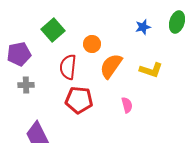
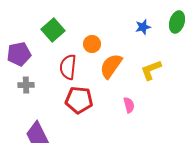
yellow L-shape: rotated 140 degrees clockwise
pink semicircle: moved 2 px right
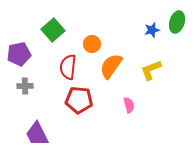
blue star: moved 9 px right, 3 px down
gray cross: moved 1 px left, 1 px down
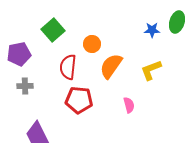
blue star: rotated 14 degrees clockwise
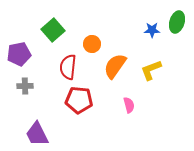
orange semicircle: moved 4 px right
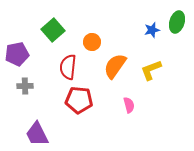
blue star: rotated 14 degrees counterclockwise
orange circle: moved 2 px up
purple pentagon: moved 2 px left
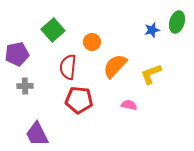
orange semicircle: rotated 8 degrees clockwise
yellow L-shape: moved 4 px down
pink semicircle: rotated 63 degrees counterclockwise
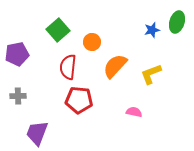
green square: moved 5 px right
gray cross: moved 7 px left, 10 px down
pink semicircle: moved 5 px right, 7 px down
purple trapezoid: moved 1 px up; rotated 48 degrees clockwise
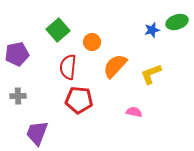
green ellipse: rotated 55 degrees clockwise
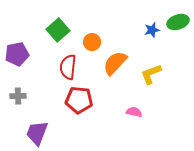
green ellipse: moved 1 px right
orange semicircle: moved 3 px up
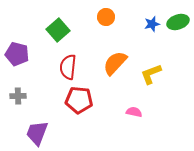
blue star: moved 6 px up
orange circle: moved 14 px right, 25 px up
purple pentagon: rotated 25 degrees clockwise
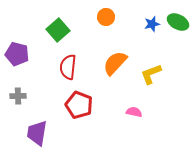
green ellipse: rotated 45 degrees clockwise
red pentagon: moved 5 px down; rotated 16 degrees clockwise
purple trapezoid: rotated 12 degrees counterclockwise
